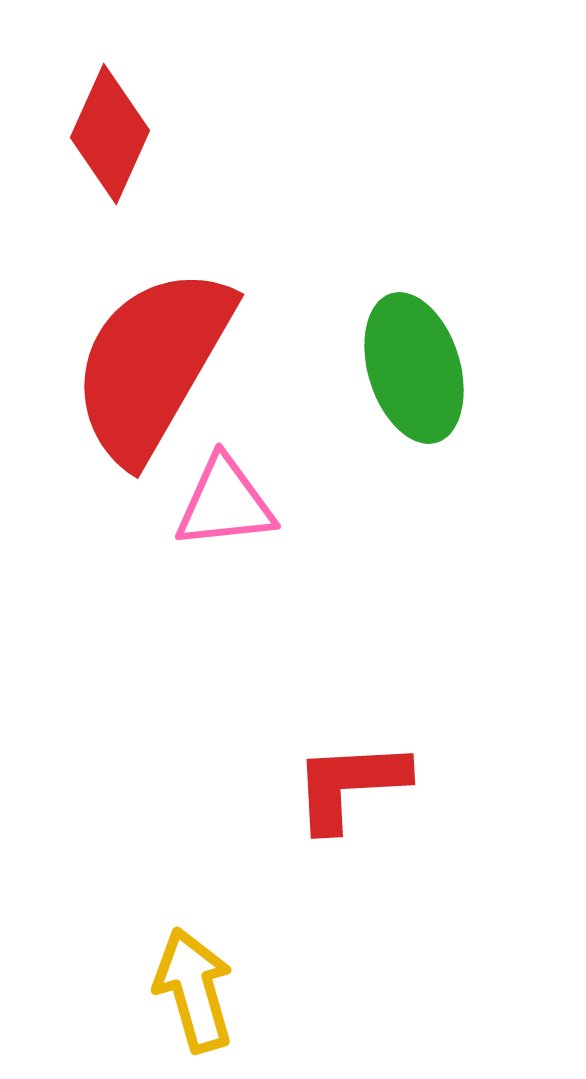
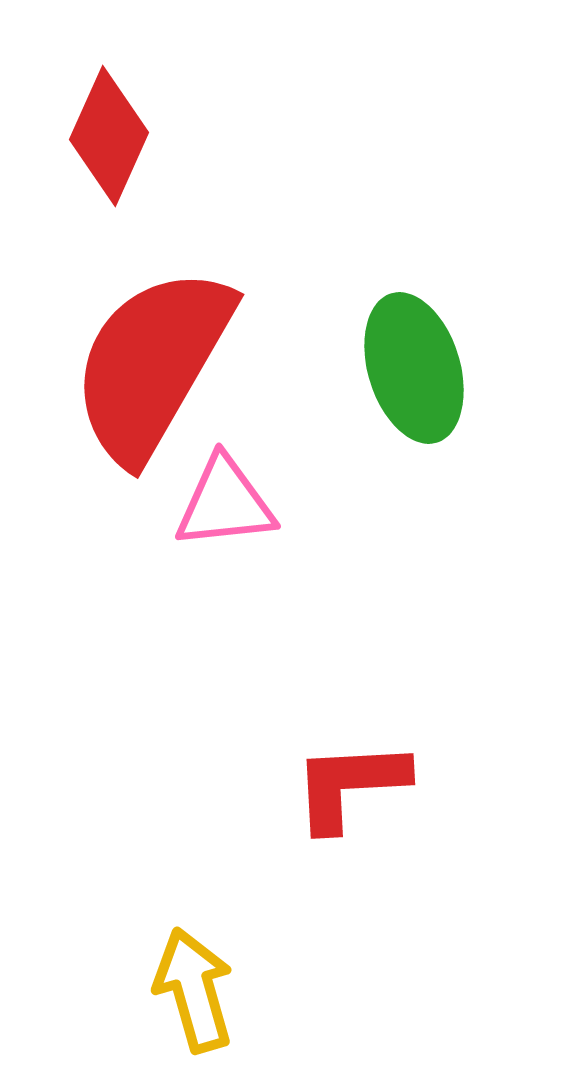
red diamond: moved 1 px left, 2 px down
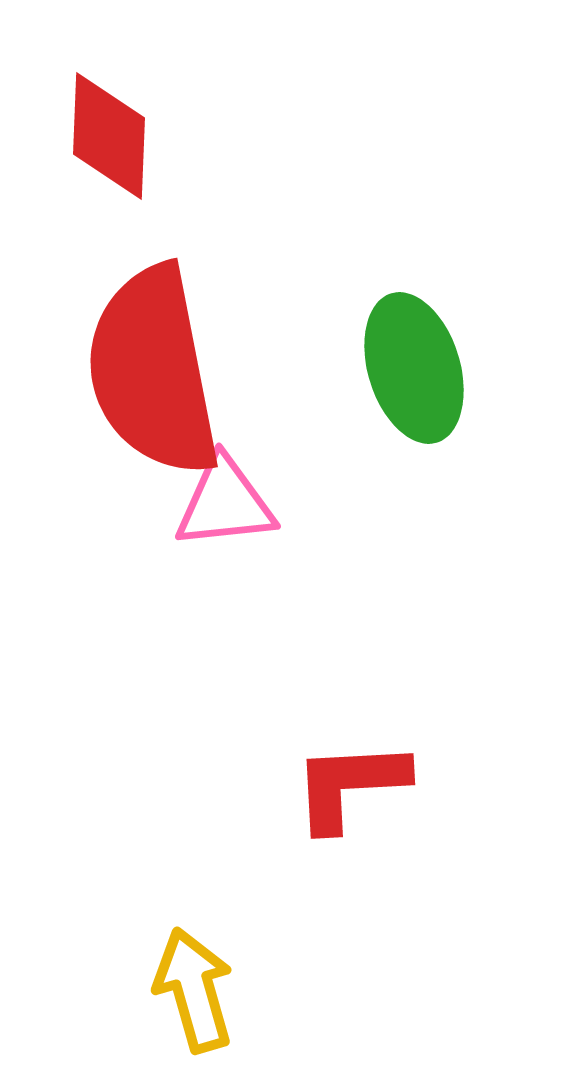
red diamond: rotated 22 degrees counterclockwise
red semicircle: moved 1 px right, 7 px down; rotated 41 degrees counterclockwise
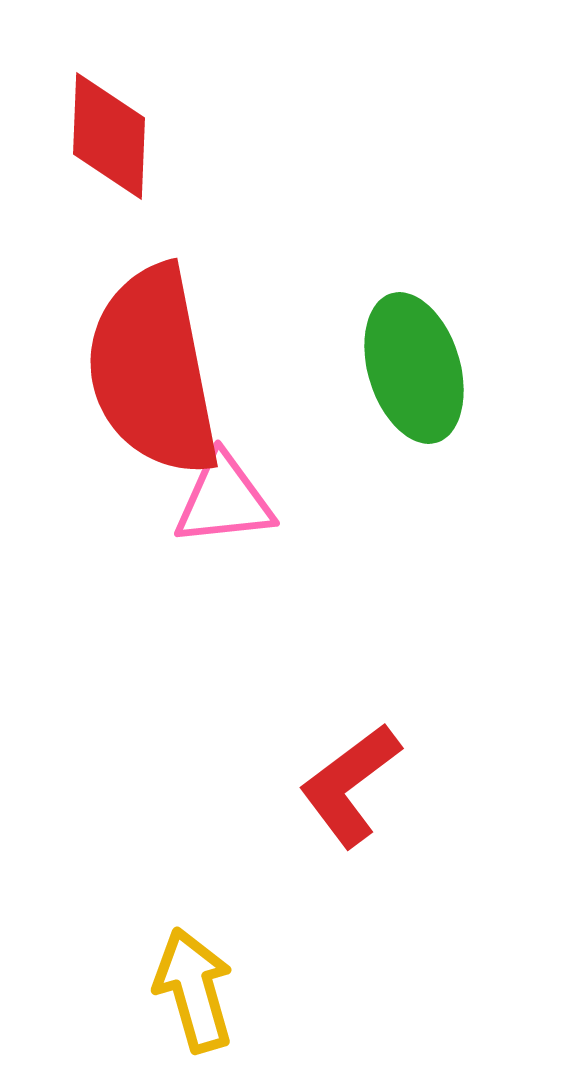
pink triangle: moved 1 px left, 3 px up
red L-shape: rotated 34 degrees counterclockwise
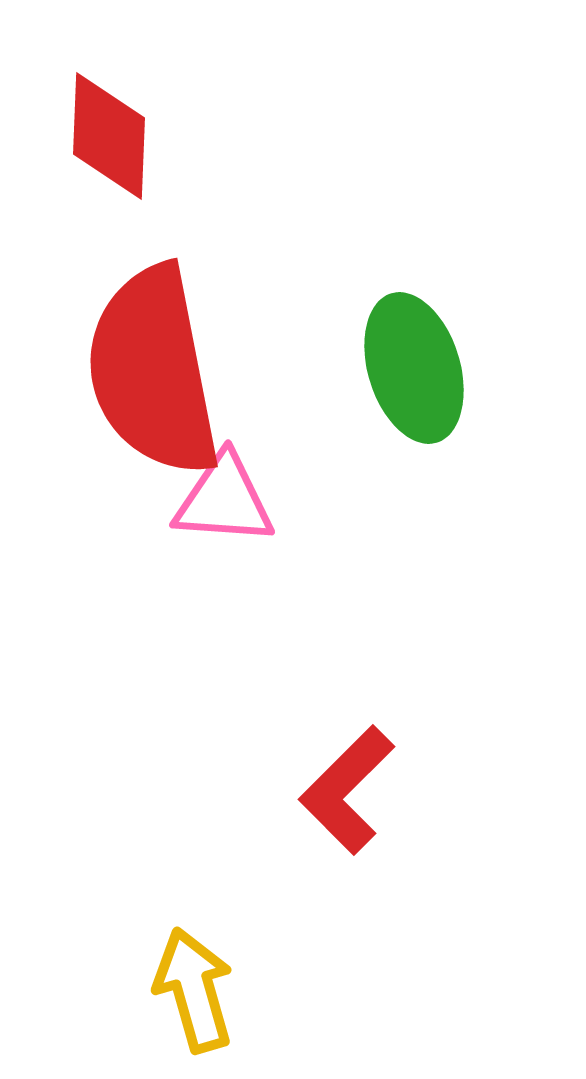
pink triangle: rotated 10 degrees clockwise
red L-shape: moved 3 px left, 5 px down; rotated 8 degrees counterclockwise
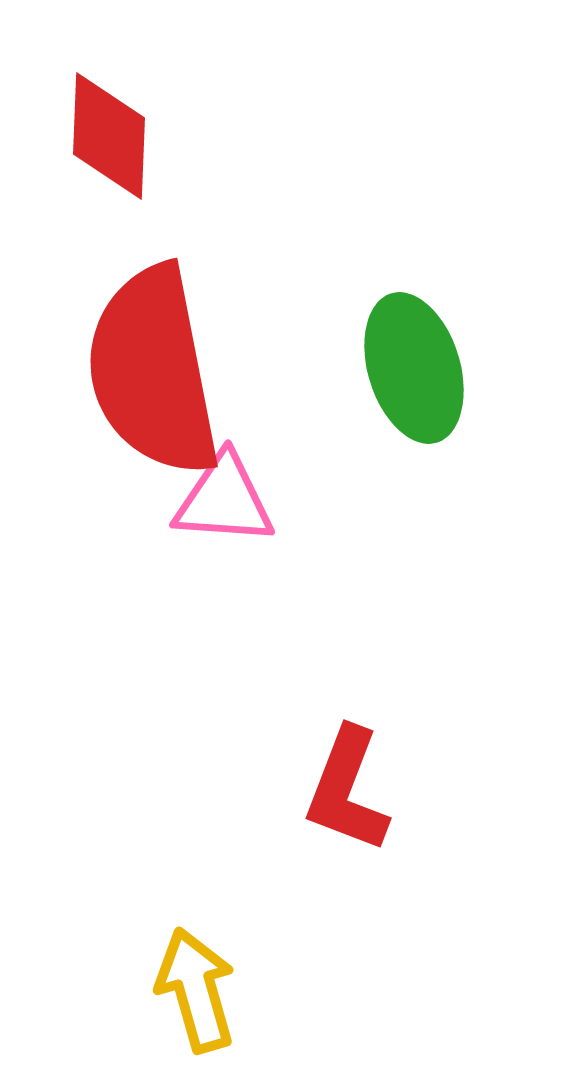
red L-shape: rotated 24 degrees counterclockwise
yellow arrow: moved 2 px right
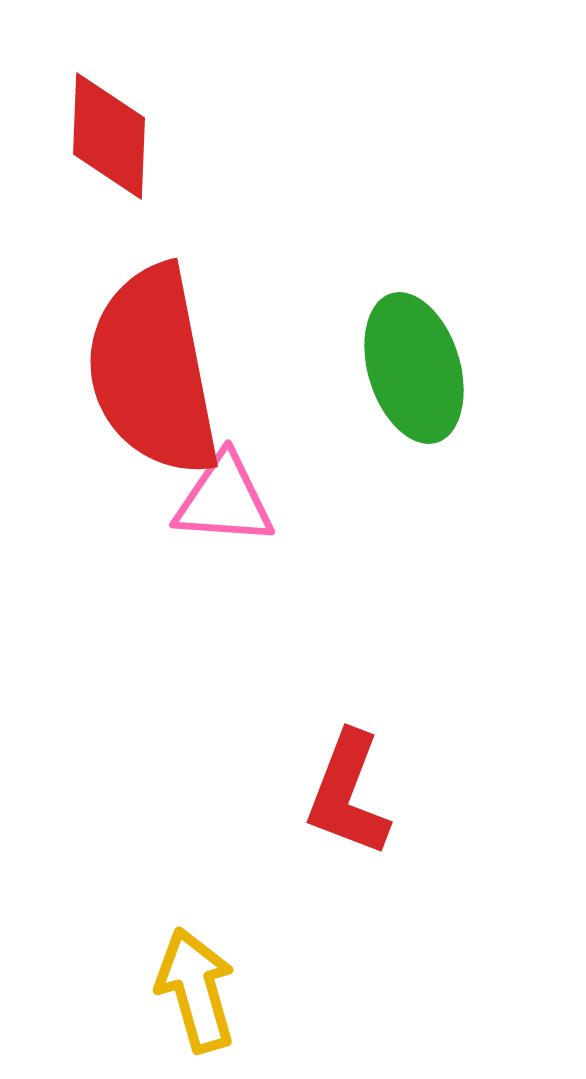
red L-shape: moved 1 px right, 4 px down
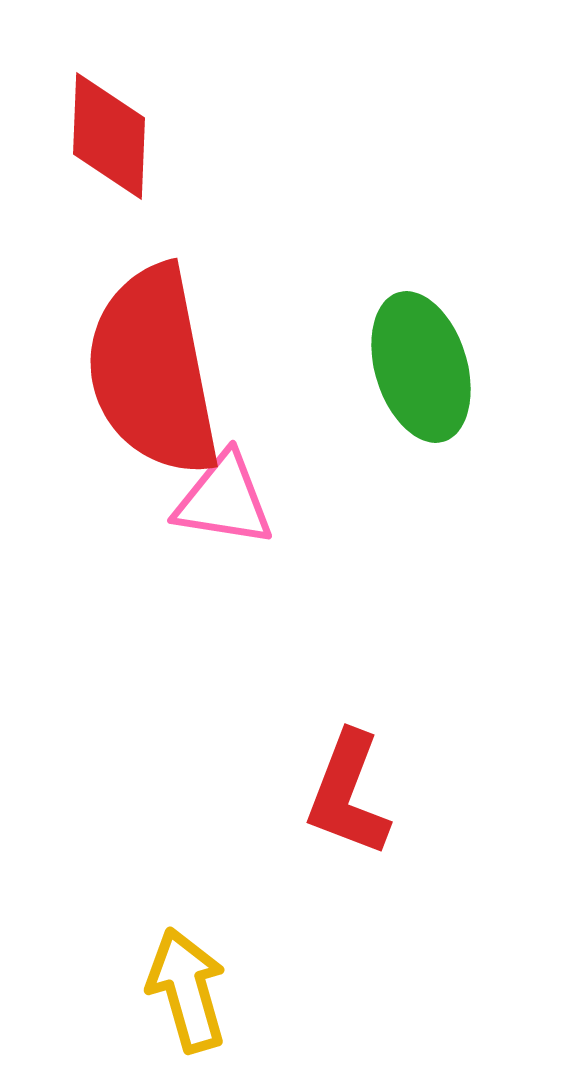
green ellipse: moved 7 px right, 1 px up
pink triangle: rotated 5 degrees clockwise
yellow arrow: moved 9 px left
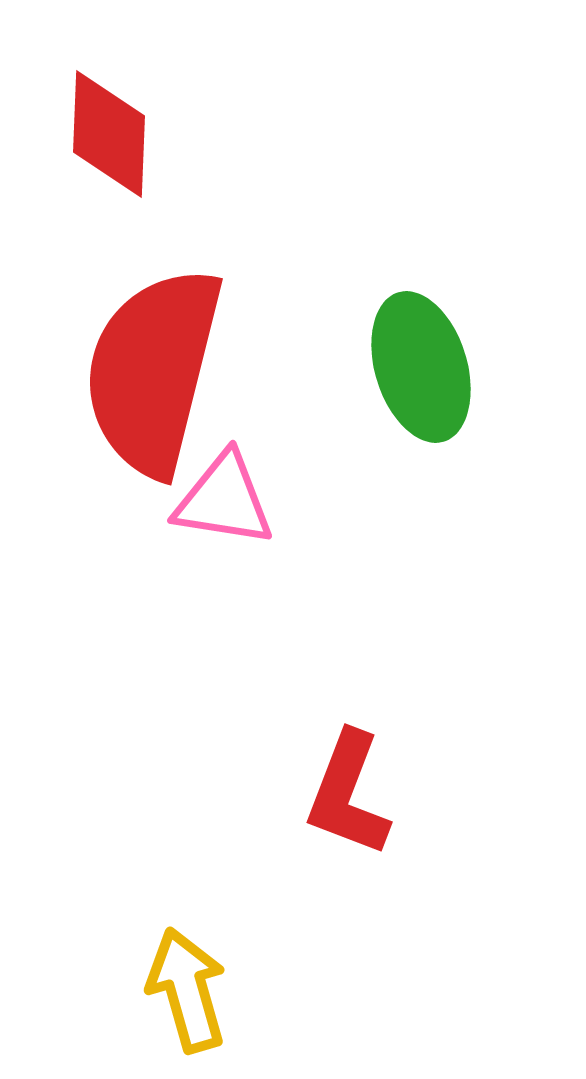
red diamond: moved 2 px up
red semicircle: rotated 25 degrees clockwise
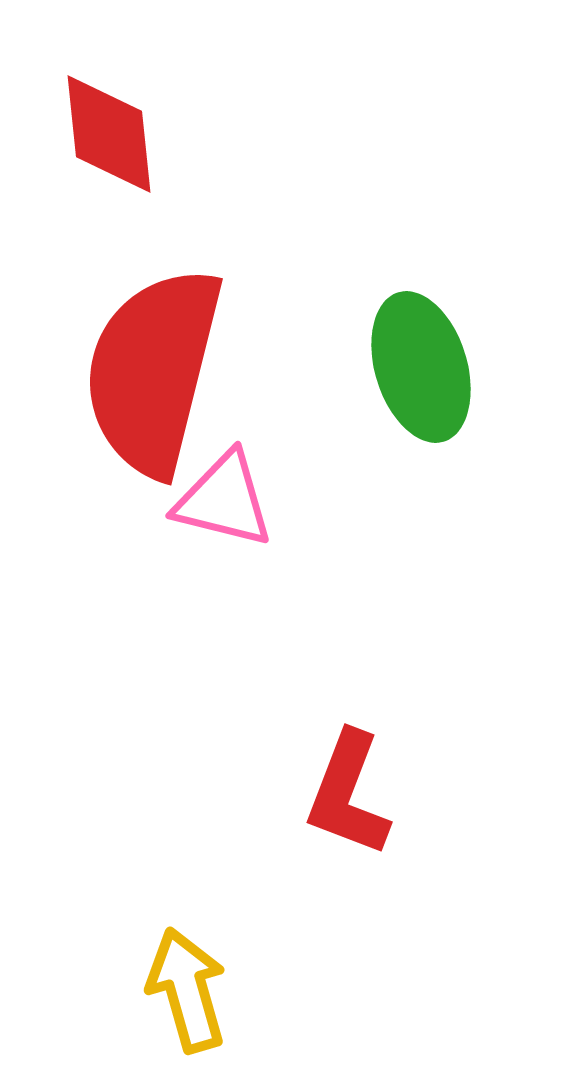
red diamond: rotated 8 degrees counterclockwise
pink triangle: rotated 5 degrees clockwise
